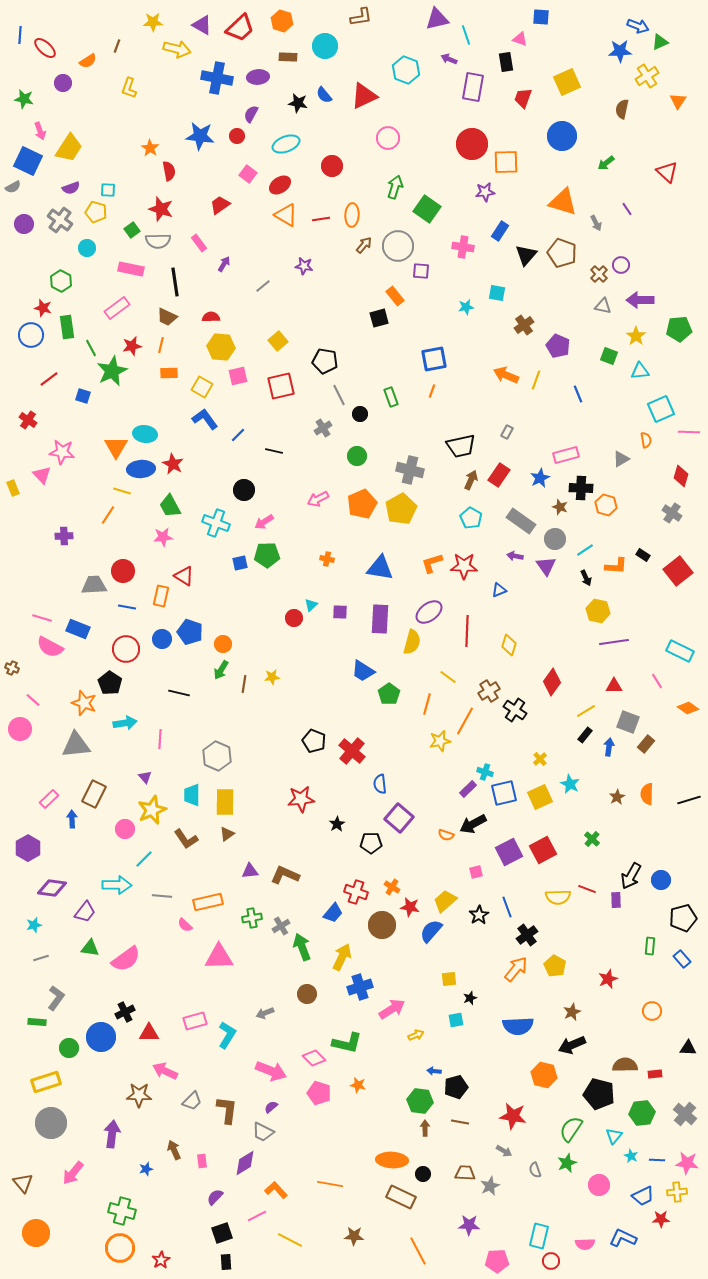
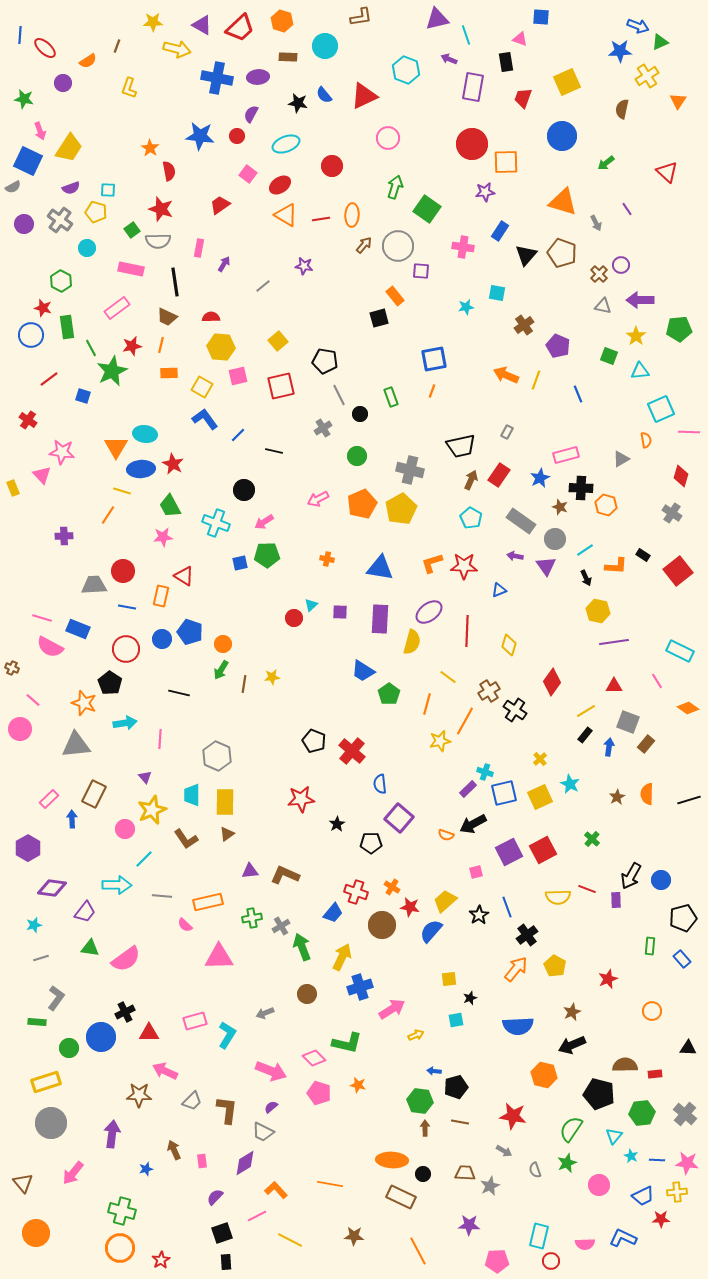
pink rectangle at (199, 243): moved 5 px down; rotated 48 degrees clockwise
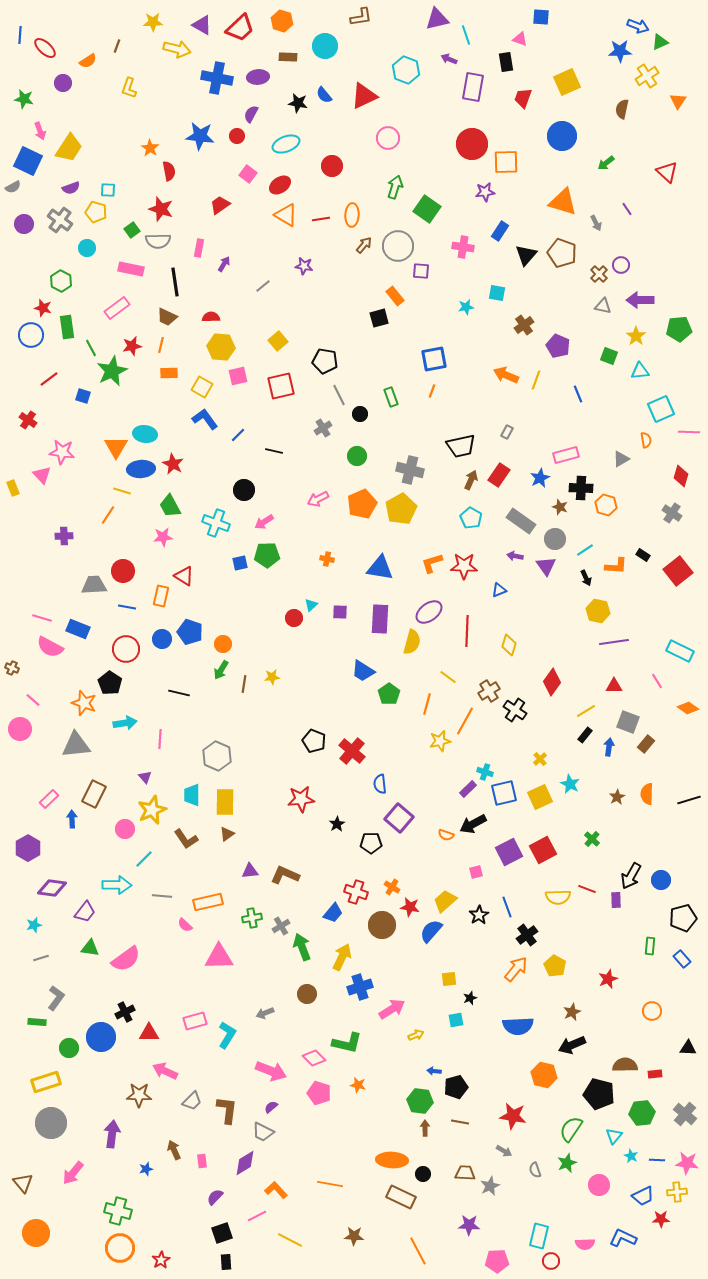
green cross at (122, 1211): moved 4 px left
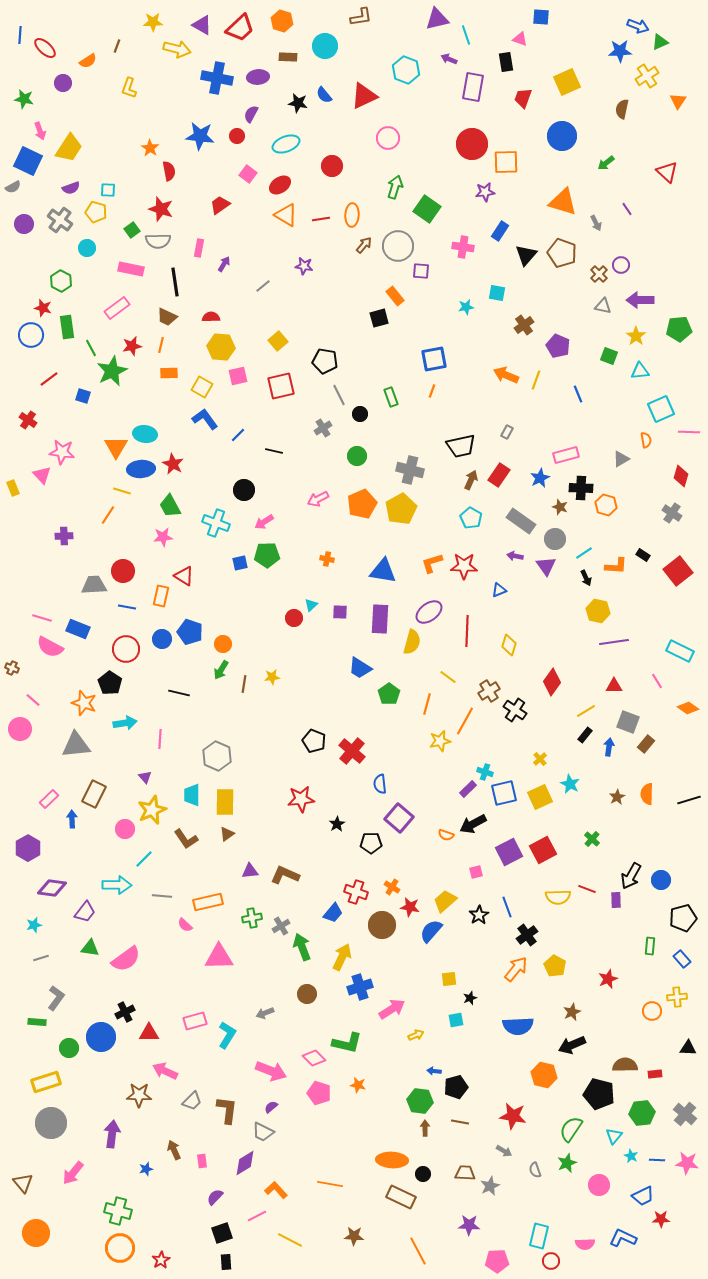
cyan line at (585, 550): moved 1 px left, 3 px down
blue triangle at (380, 568): moved 3 px right, 3 px down
blue trapezoid at (363, 671): moved 3 px left, 3 px up
yellow cross at (677, 1192): moved 195 px up
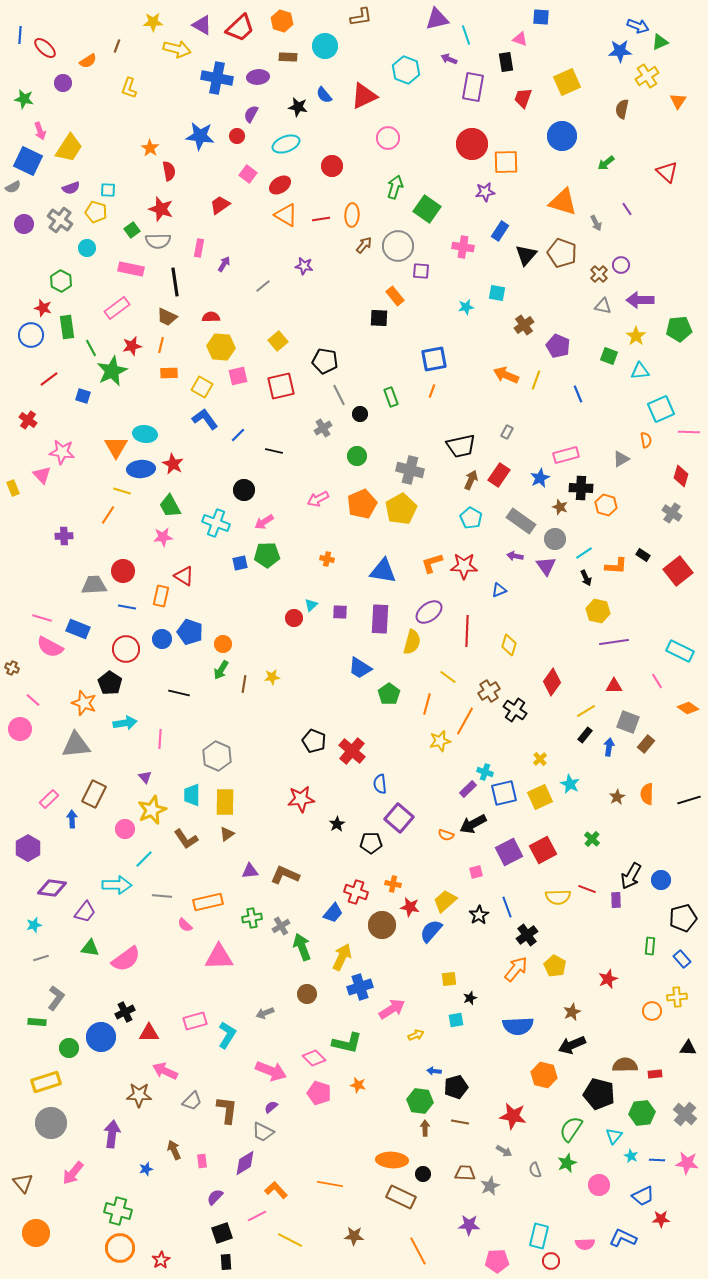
black star at (298, 103): moved 4 px down
black square at (379, 318): rotated 18 degrees clockwise
orange cross at (392, 887): moved 1 px right, 3 px up; rotated 21 degrees counterclockwise
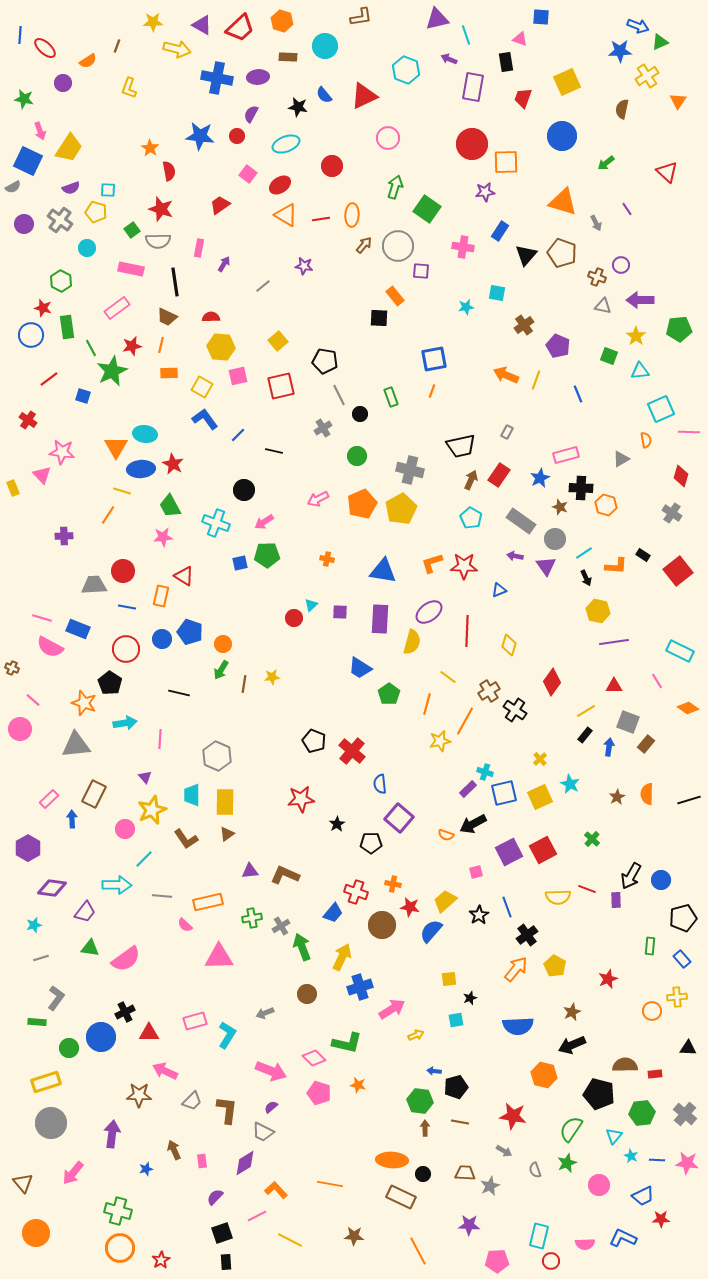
brown cross at (599, 274): moved 2 px left, 3 px down; rotated 24 degrees counterclockwise
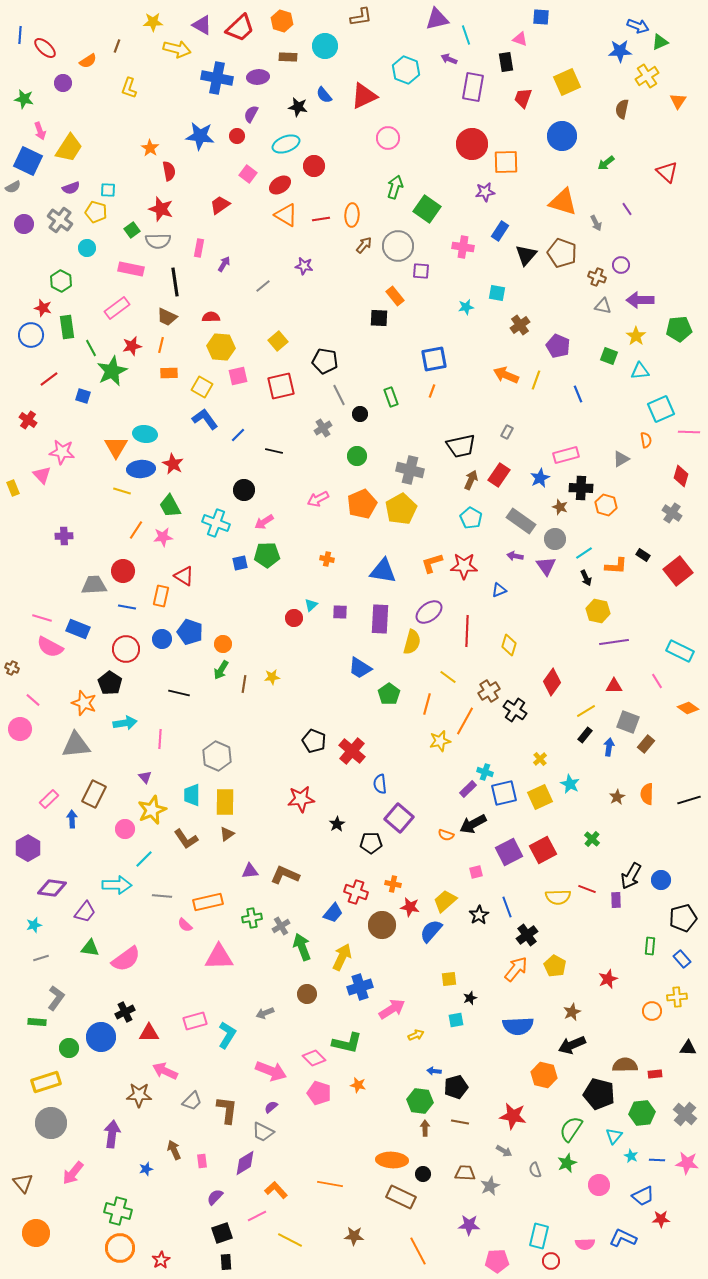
red circle at (332, 166): moved 18 px left
brown cross at (524, 325): moved 4 px left
orange line at (108, 515): moved 28 px right, 15 px down
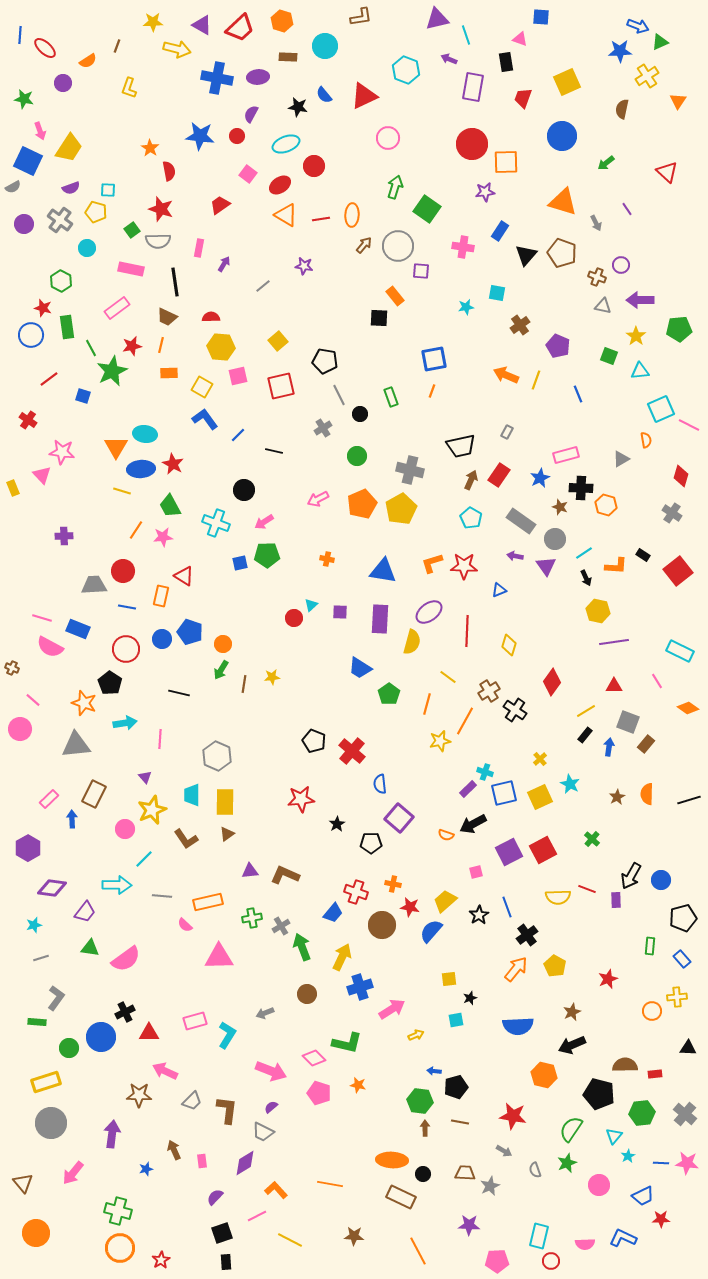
pink line at (689, 432): moved 7 px up; rotated 25 degrees clockwise
cyan star at (631, 1156): moved 3 px left; rotated 16 degrees clockwise
blue line at (657, 1160): moved 4 px right, 3 px down
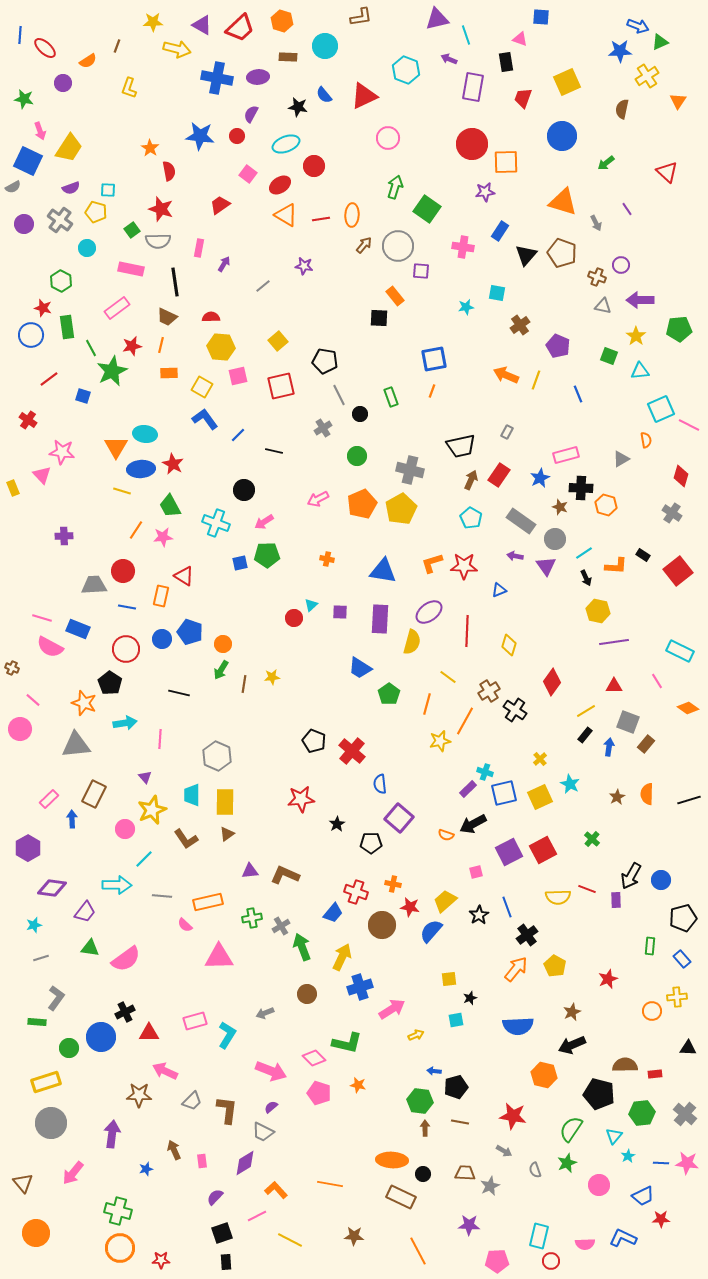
red star at (161, 1260): rotated 30 degrees clockwise
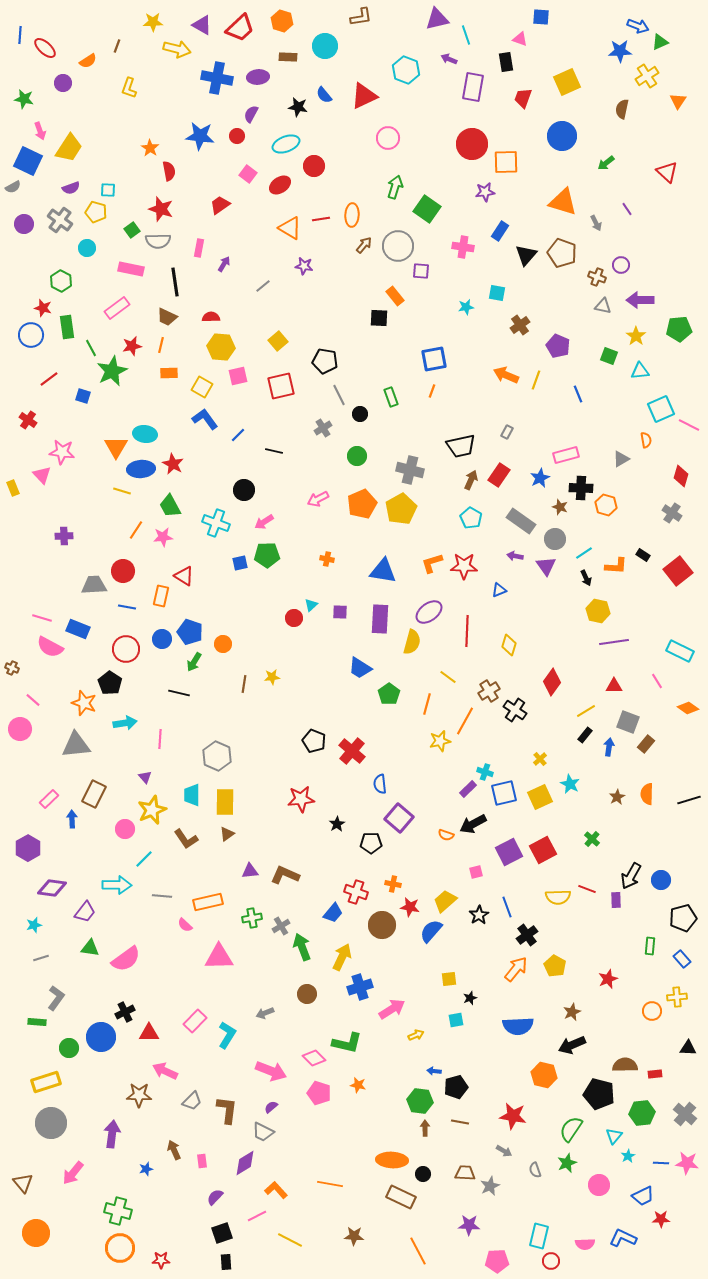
orange triangle at (286, 215): moved 4 px right, 13 px down
green arrow at (221, 670): moved 27 px left, 8 px up
pink rectangle at (195, 1021): rotated 30 degrees counterclockwise
